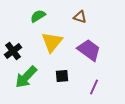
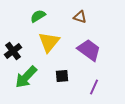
yellow triangle: moved 3 px left
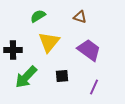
black cross: moved 1 px up; rotated 36 degrees clockwise
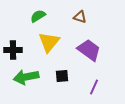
green arrow: rotated 35 degrees clockwise
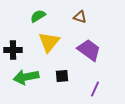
purple line: moved 1 px right, 2 px down
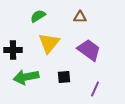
brown triangle: rotated 16 degrees counterclockwise
yellow triangle: moved 1 px down
black square: moved 2 px right, 1 px down
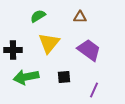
purple line: moved 1 px left, 1 px down
